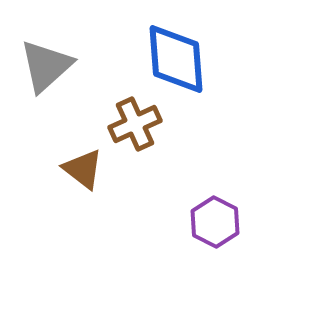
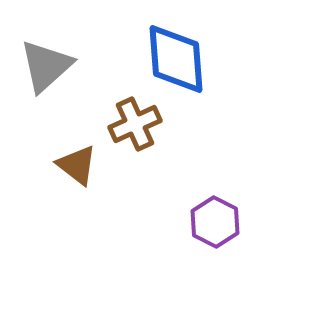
brown triangle: moved 6 px left, 4 px up
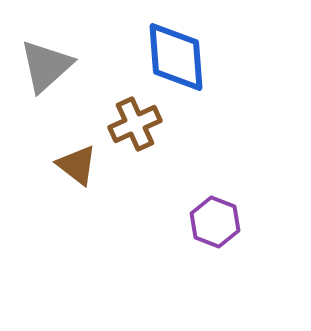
blue diamond: moved 2 px up
purple hexagon: rotated 6 degrees counterclockwise
